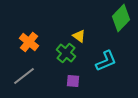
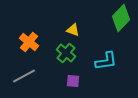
yellow triangle: moved 6 px left, 6 px up; rotated 16 degrees counterclockwise
cyan L-shape: rotated 15 degrees clockwise
gray line: rotated 10 degrees clockwise
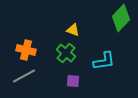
orange cross: moved 3 px left, 8 px down; rotated 24 degrees counterclockwise
cyan L-shape: moved 2 px left
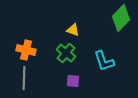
cyan L-shape: rotated 80 degrees clockwise
gray line: moved 2 px down; rotated 60 degrees counterclockwise
